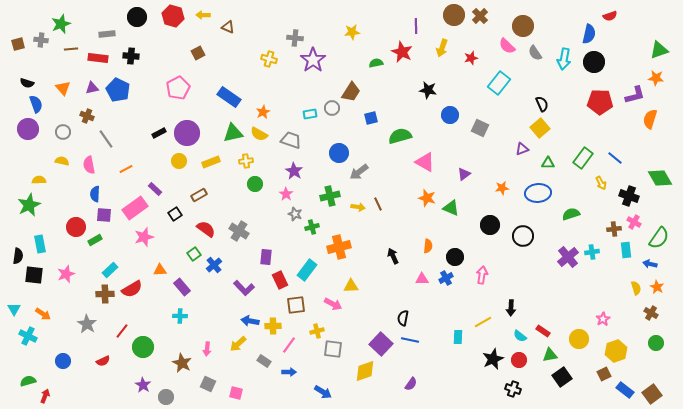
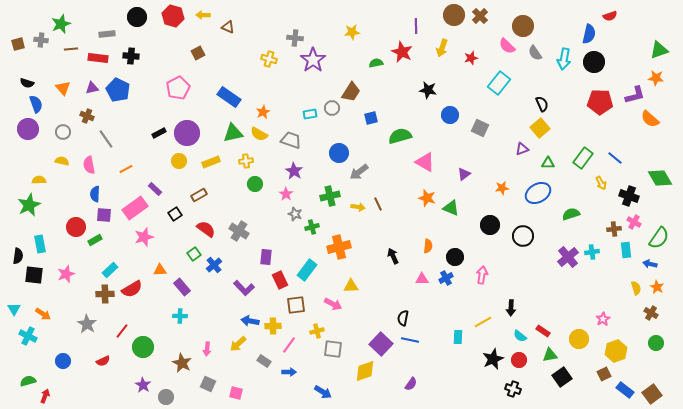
orange semicircle at (650, 119): rotated 66 degrees counterclockwise
blue ellipse at (538, 193): rotated 25 degrees counterclockwise
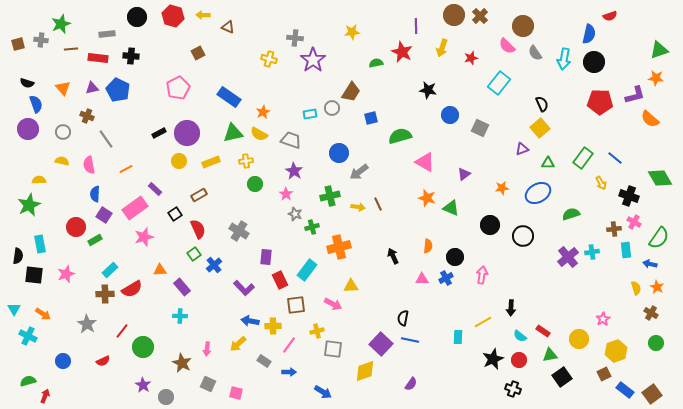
purple square at (104, 215): rotated 28 degrees clockwise
red semicircle at (206, 229): moved 8 px left; rotated 30 degrees clockwise
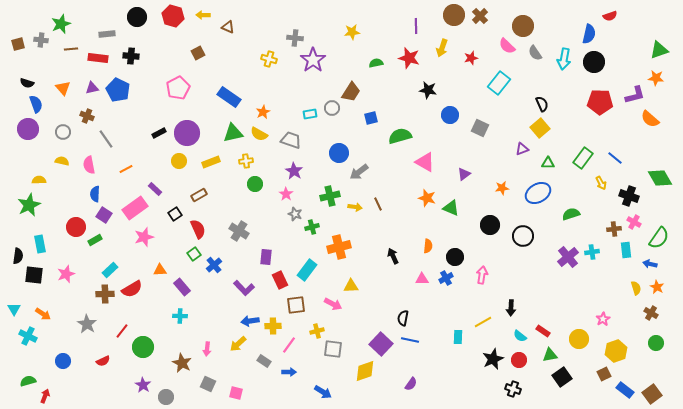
red star at (402, 52): moved 7 px right, 6 px down; rotated 10 degrees counterclockwise
yellow arrow at (358, 207): moved 3 px left
blue arrow at (250, 321): rotated 18 degrees counterclockwise
